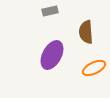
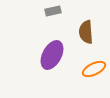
gray rectangle: moved 3 px right
orange ellipse: moved 1 px down
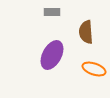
gray rectangle: moved 1 px left, 1 px down; rotated 14 degrees clockwise
orange ellipse: rotated 45 degrees clockwise
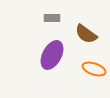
gray rectangle: moved 6 px down
brown semicircle: moved 2 px down; rotated 50 degrees counterclockwise
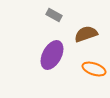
gray rectangle: moved 2 px right, 3 px up; rotated 28 degrees clockwise
brown semicircle: rotated 125 degrees clockwise
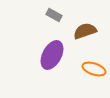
brown semicircle: moved 1 px left, 3 px up
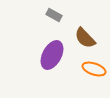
brown semicircle: moved 7 px down; rotated 115 degrees counterclockwise
